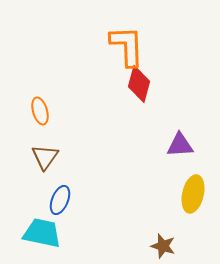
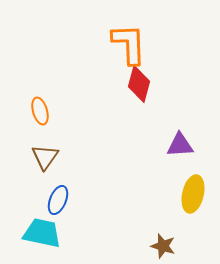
orange L-shape: moved 2 px right, 2 px up
blue ellipse: moved 2 px left
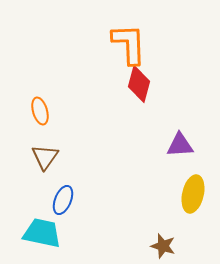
blue ellipse: moved 5 px right
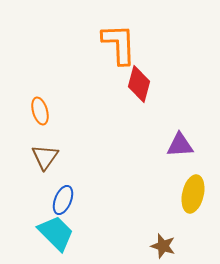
orange L-shape: moved 10 px left
cyan trapezoid: moved 14 px right; rotated 33 degrees clockwise
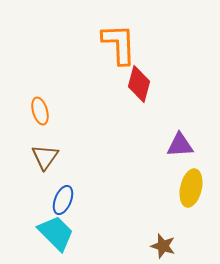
yellow ellipse: moved 2 px left, 6 px up
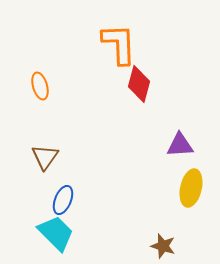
orange ellipse: moved 25 px up
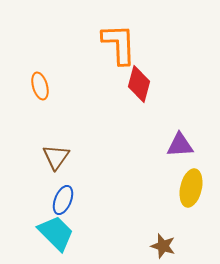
brown triangle: moved 11 px right
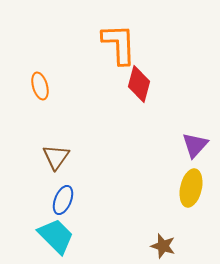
purple triangle: moved 15 px right; rotated 44 degrees counterclockwise
cyan trapezoid: moved 3 px down
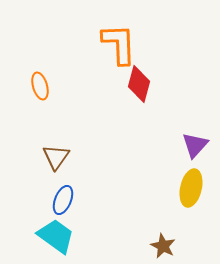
cyan trapezoid: rotated 9 degrees counterclockwise
brown star: rotated 10 degrees clockwise
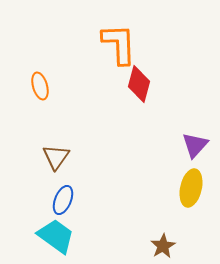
brown star: rotated 15 degrees clockwise
